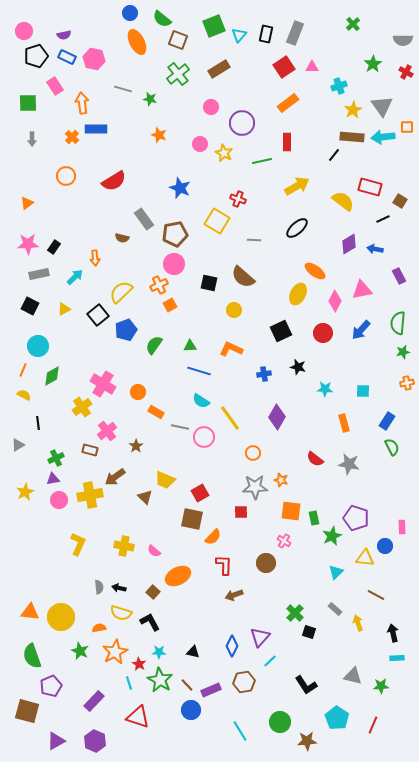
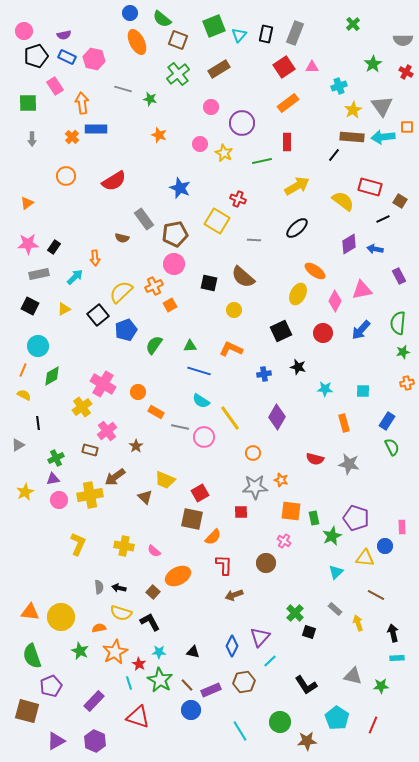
orange cross at (159, 285): moved 5 px left, 1 px down
red semicircle at (315, 459): rotated 24 degrees counterclockwise
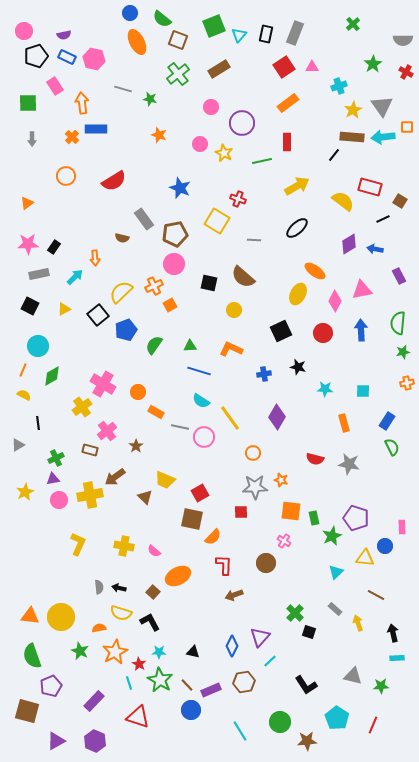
blue arrow at (361, 330): rotated 135 degrees clockwise
orange triangle at (30, 612): moved 4 px down
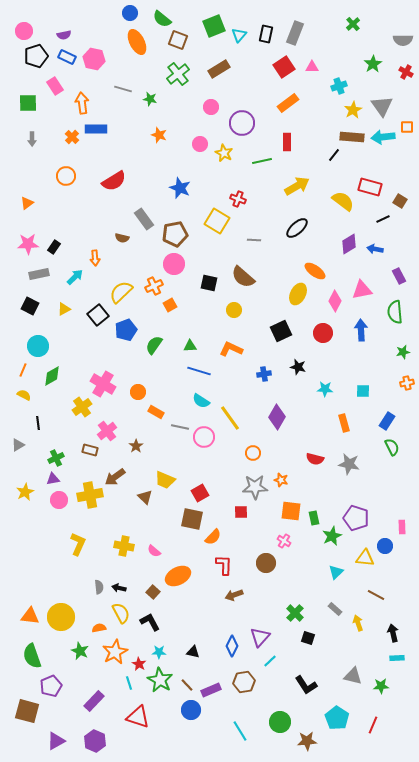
green semicircle at (398, 323): moved 3 px left, 11 px up; rotated 10 degrees counterclockwise
yellow semicircle at (121, 613): rotated 135 degrees counterclockwise
black square at (309, 632): moved 1 px left, 6 px down
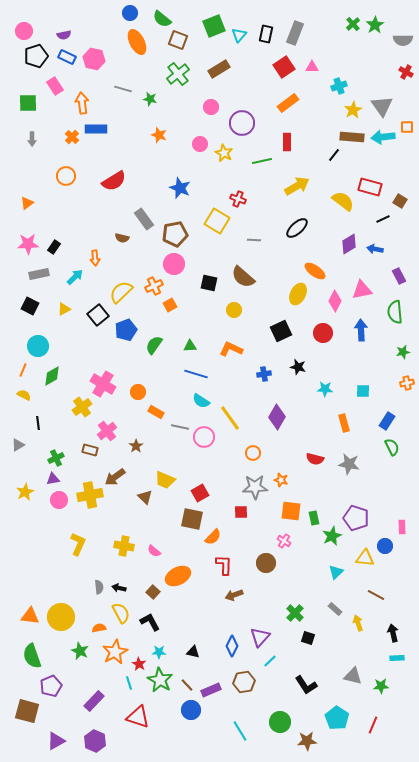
green star at (373, 64): moved 2 px right, 39 px up
blue line at (199, 371): moved 3 px left, 3 px down
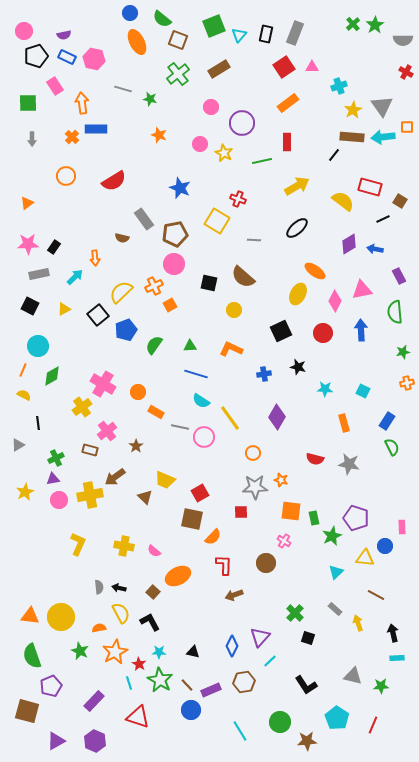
cyan square at (363, 391): rotated 24 degrees clockwise
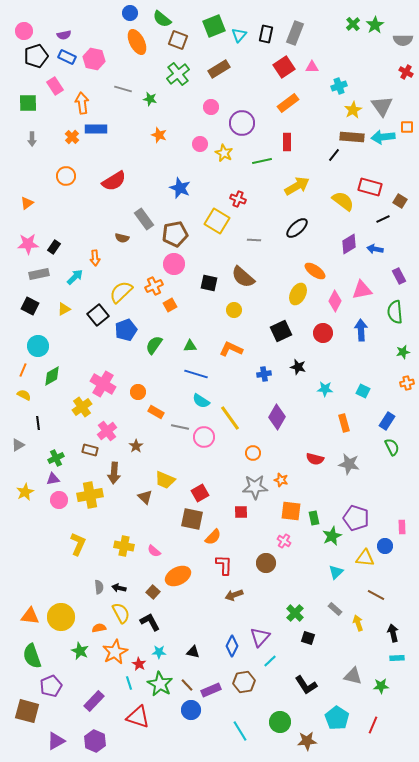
brown arrow at (115, 477): moved 1 px left, 4 px up; rotated 50 degrees counterclockwise
green star at (160, 680): moved 4 px down
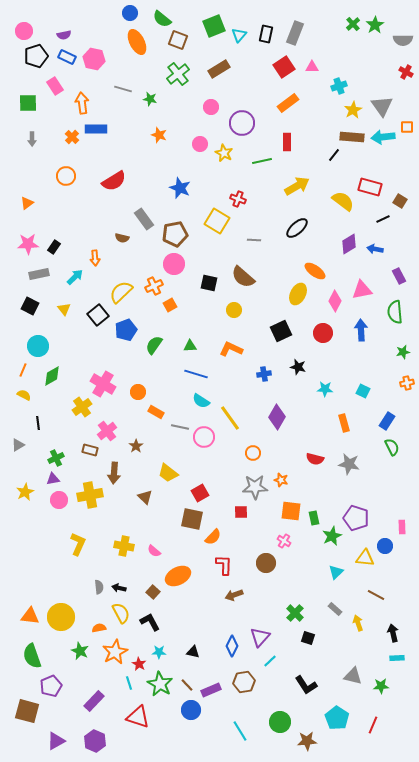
yellow triangle at (64, 309): rotated 40 degrees counterclockwise
yellow trapezoid at (165, 480): moved 3 px right, 7 px up; rotated 15 degrees clockwise
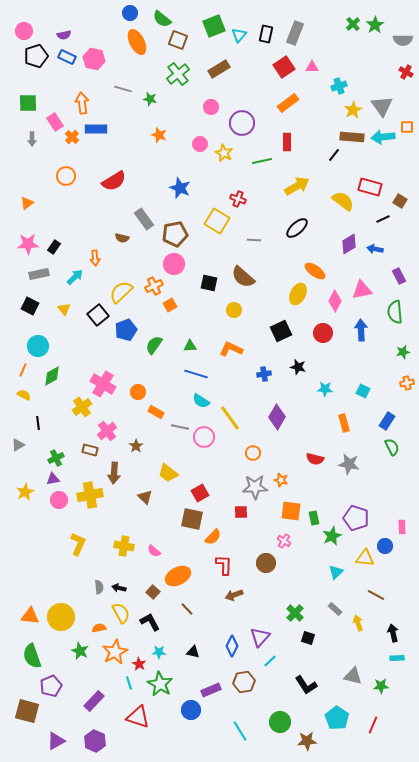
pink rectangle at (55, 86): moved 36 px down
brown line at (187, 685): moved 76 px up
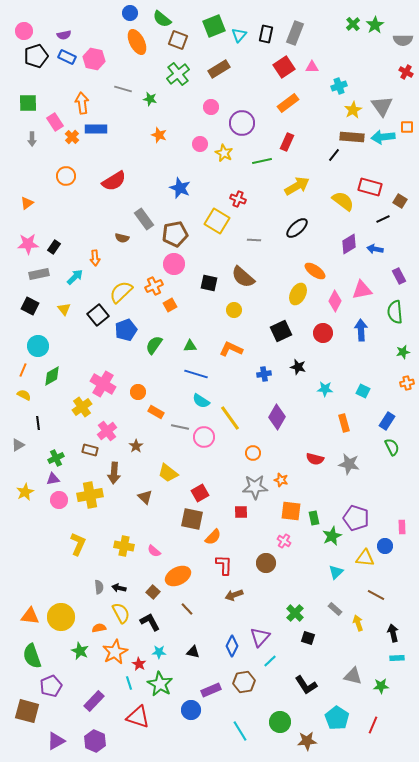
red rectangle at (287, 142): rotated 24 degrees clockwise
